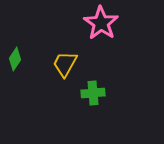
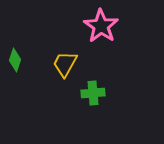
pink star: moved 3 px down
green diamond: moved 1 px down; rotated 15 degrees counterclockwise
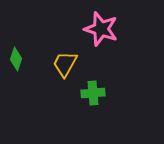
pink star: moved 3 px down; rotated 16 degrees counterclockwise
green diamond: moved 1 px right, 1 px up
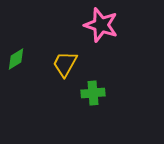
pink star: moved 4 px up
green diamond: rotated 40 degrees clockwise
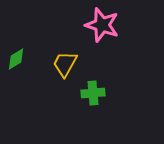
pink star: moved 1 px right
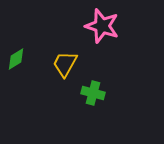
pink star: moved 1 px down
green cross: rotated 20 degrees clockwise
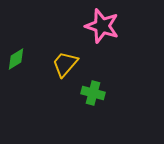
yellow trapezoid: rotated 12 degrees clockwise
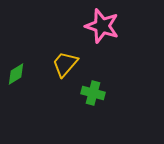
green diamond: moved 15 px down
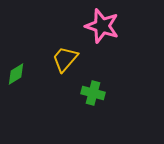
yellow trapezoid: moved 5 px up
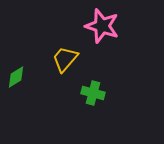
green diamond: moved 3 px down
